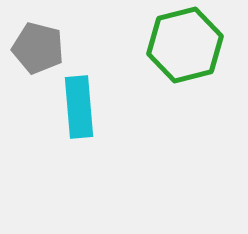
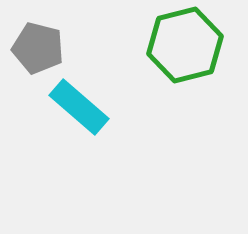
cyan rectangle: rotated 44 degrees counterclockwise
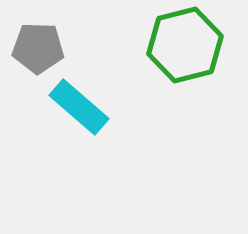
gray pentagon: rotated 12 degrees counterclockwise
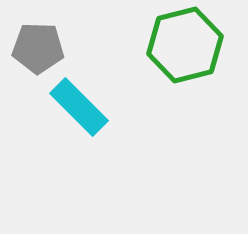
cyan rectangle: rotated 4 degrees clockwise
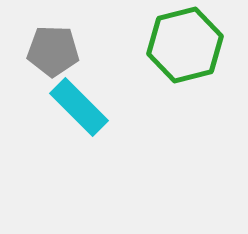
gray pentagon: moved 15 px right, 3 px down
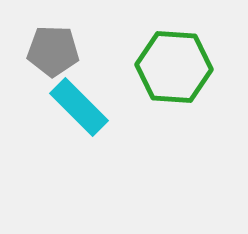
green hexagon: moved 11 px left, 22 px down; rotated 18 degrees clockwise
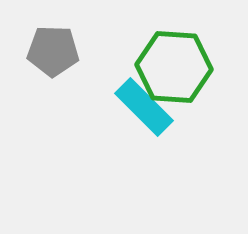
cyan rectangle: moved 65 px right
